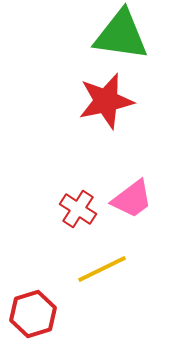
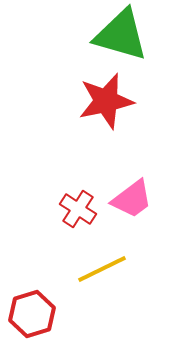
green triangle: rotated 8 degrees clockwise
red hexagon: moved 1 px left
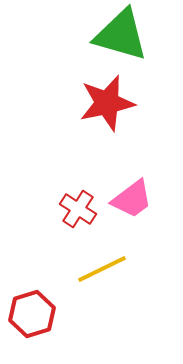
red star: moved 1 px right, 2 px down
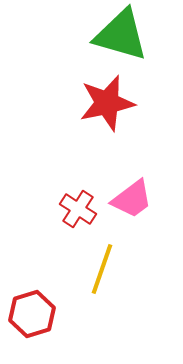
yellow line: rotated 45 degrees counterclockwise
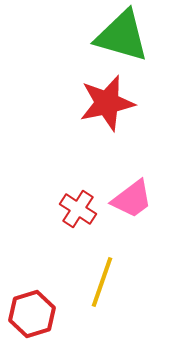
green triangle: moved 1 px right, 1 px down
yellow line: moved 13 px down
